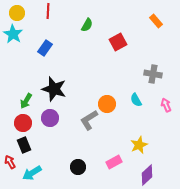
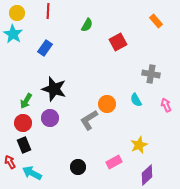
gray cross: moved 2 px left
cyan arrow: rotated 60 degrees clockwise
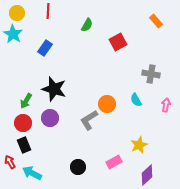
pink arrow: rotated 32 degrees clockwise
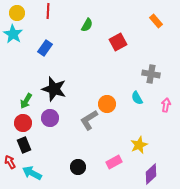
cyan semicircle: moved 1 px right, 2 px up
purple diamond: moved 4 px right, 1 px up
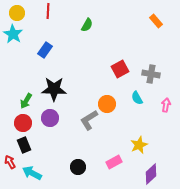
red square: moved 2 px right, 27 px down
blue rectangle: moved 2 px down
black star: rotated 15 degrees counterclockwise
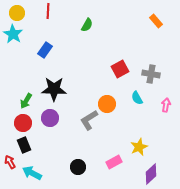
yellow star: moved 2 px down
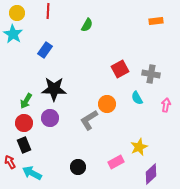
orange rectangle: rotated 56 degrees counterclockwise
red circle: moved 1 px right
pink rectangle: moved 2 px right
